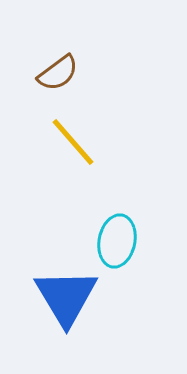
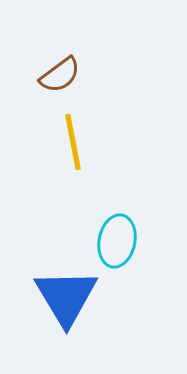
brown semicircle: moved 2 px right, 2 px down
yellow line: rotated 30 degrees clockwise
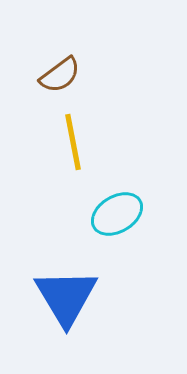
cyan ellipse: moved 27 px up; rotated 48 degrees clockwise
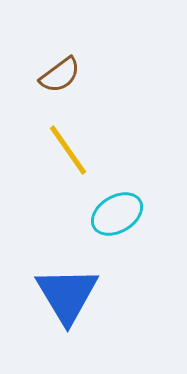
yellow line: moved 5 px left, 8 px down; rotated 24 degrees counterclockwise
blue triangle: moved 1 px right, 2 px up
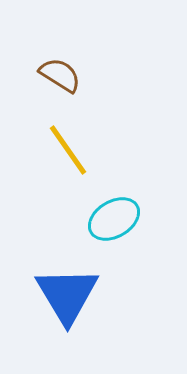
brown semicircle: rotated 111 degrees counterclockwise
cyan ellipse: moved 3 px left, 5 px down
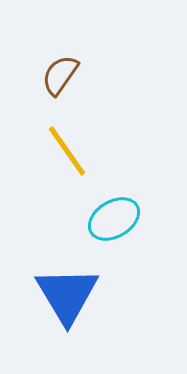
brown semicircle: rotated 87 degrees counterclockwise
yellow line: moved 1 px left, 1 px down
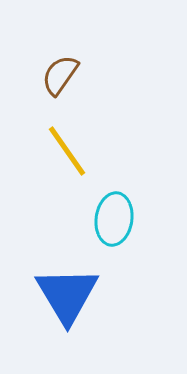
cyan ellipse: rotated 51 degrees counterclockwise
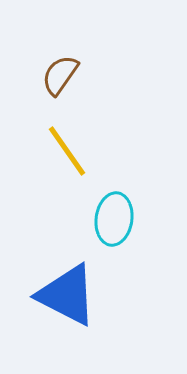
blue triangle: rotated 32 degrees counterclockwise
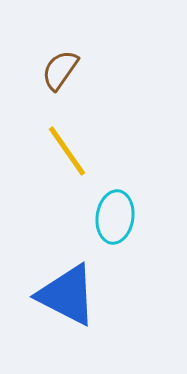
brown semicircle: moved 5 px up
cyan ellipse: moved 1 px right, 2 px up
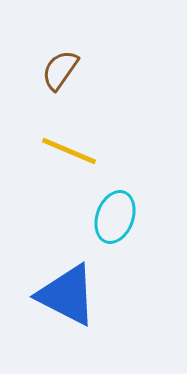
yellow line: moved 2 px right; rotated 32 degrees counterclockwise
cyan ellipse: rotated 12 degrees clockwise
